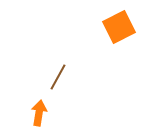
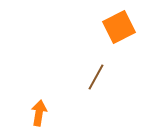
brown line: moved 38 px right
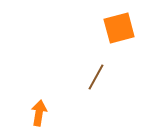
orange square: moved 1 px down; rotated 12 degrees clockwise
